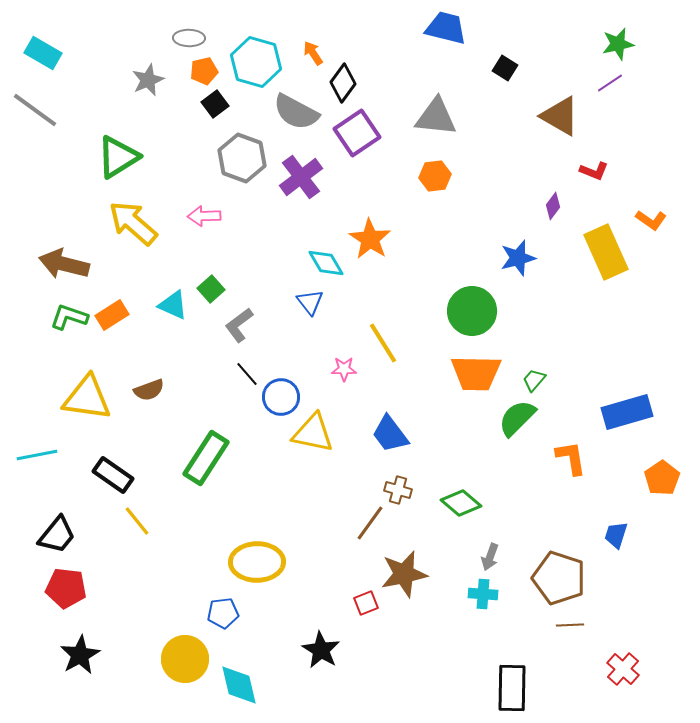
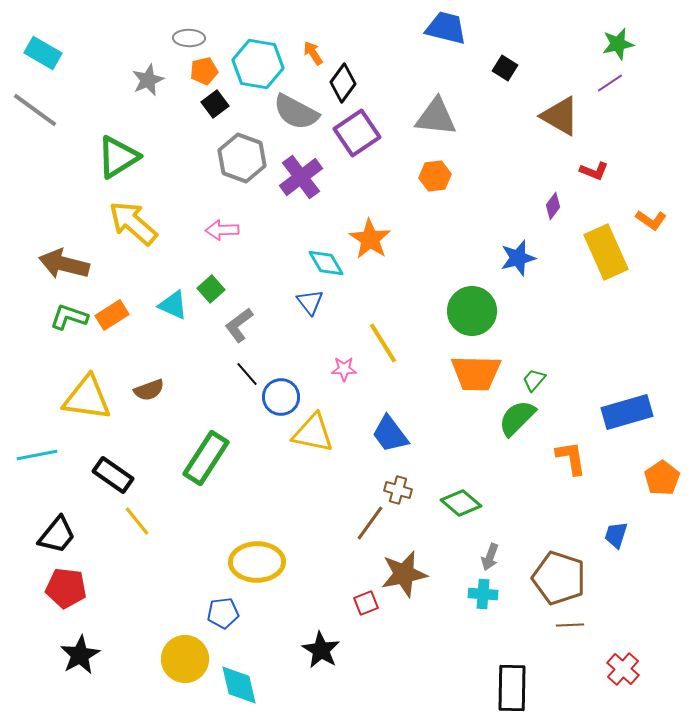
cyan hexagon at (256, 62): moved 2 px right, 2 px down; rotated 6 degrees counterclockwise
pink arrow at (204, 216): moved 18 px right, 14 px down
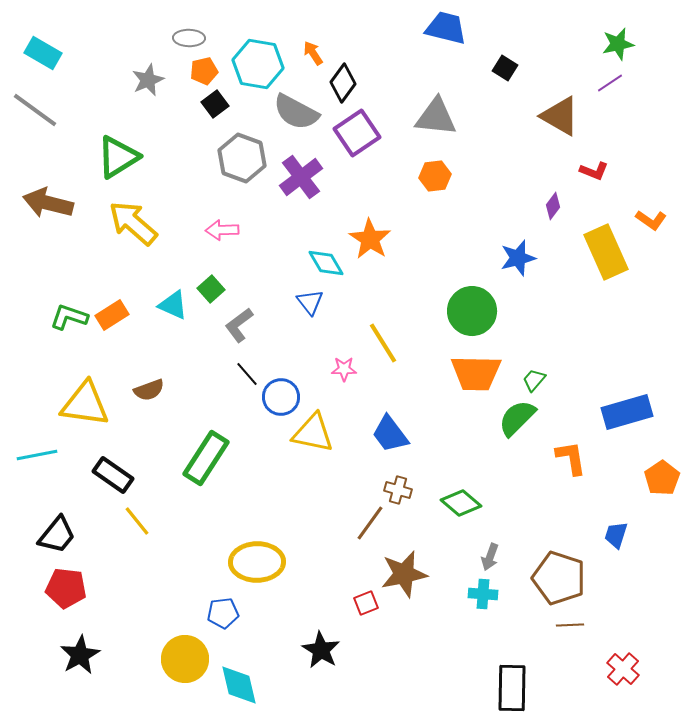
brown arrow at (64, 264): moved 16 px left, 61 px up
yellow triangle at (87, 398): moved 2 px left, 6 px down
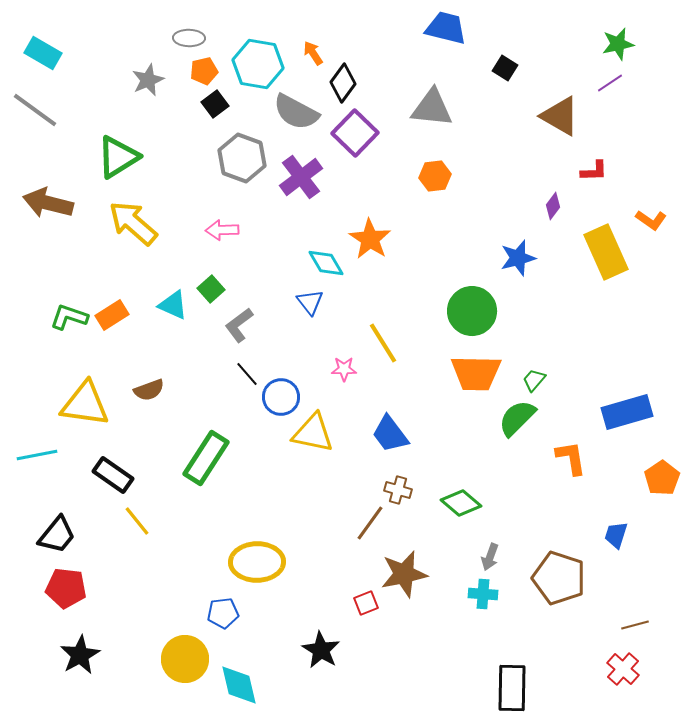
gray triangle at (436, 117): moved 4 px left, 9 px up
purple square at (357, 133): moved 2 px left; rotated 12 degrees counterclockwise
red L-shape at (594, 171): rotated 24 degrees counterclockwise
brown line at (570, 625): moved 65 px right; rotated 12 degrees counterclockwise
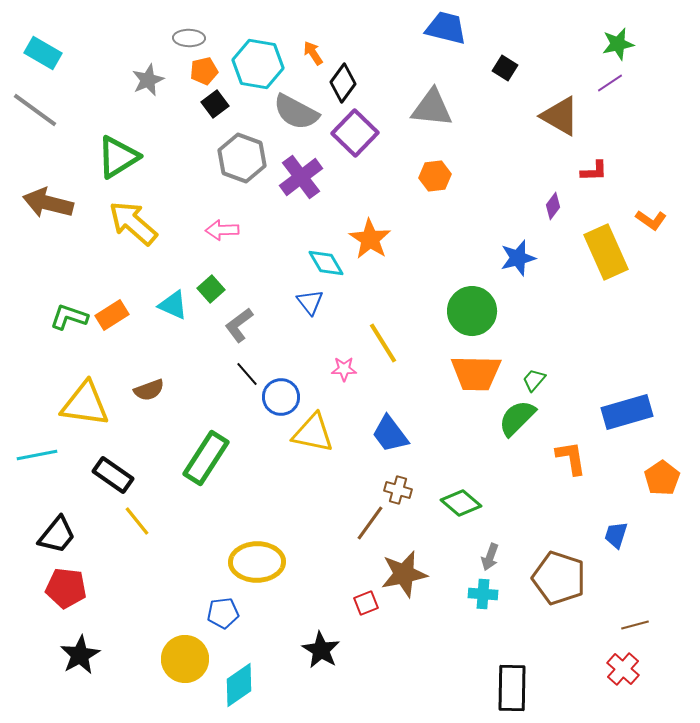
cyan diamond at (239, 685): rotated 69 degrees clockwise
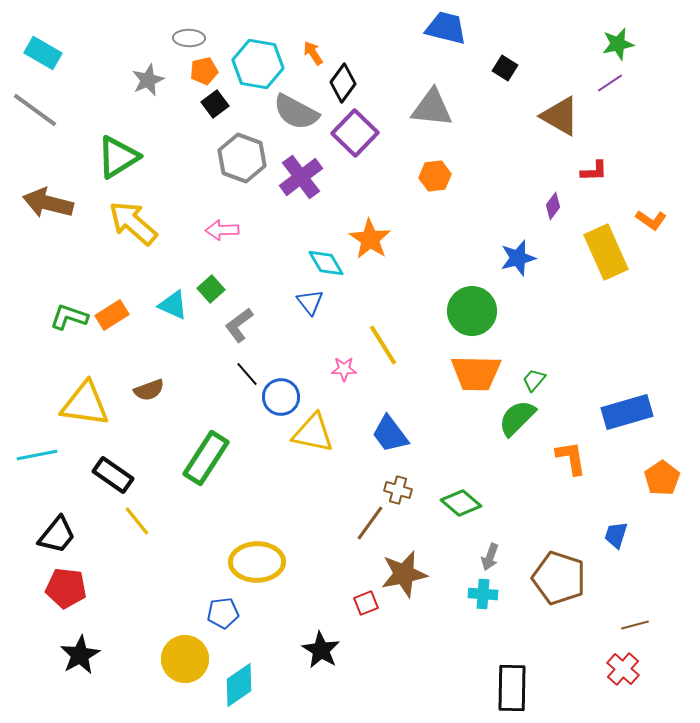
yellow line at (383, 343): moved 2 px down
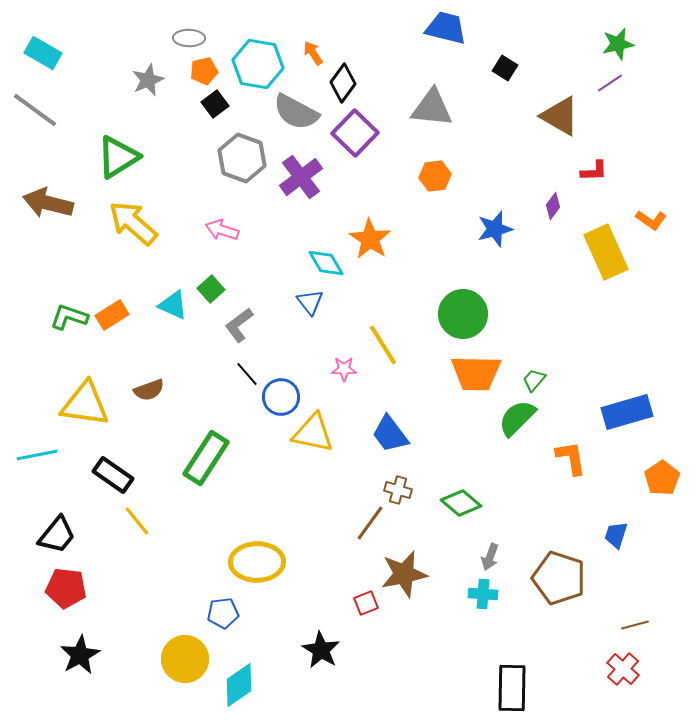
pink arrow at (222, 230): rotated 20 degrees clockwise
blue star at (518, 258): moved 23 px left, 29 px up
green circle at (472, 311): moved 9 px left, 3 px down
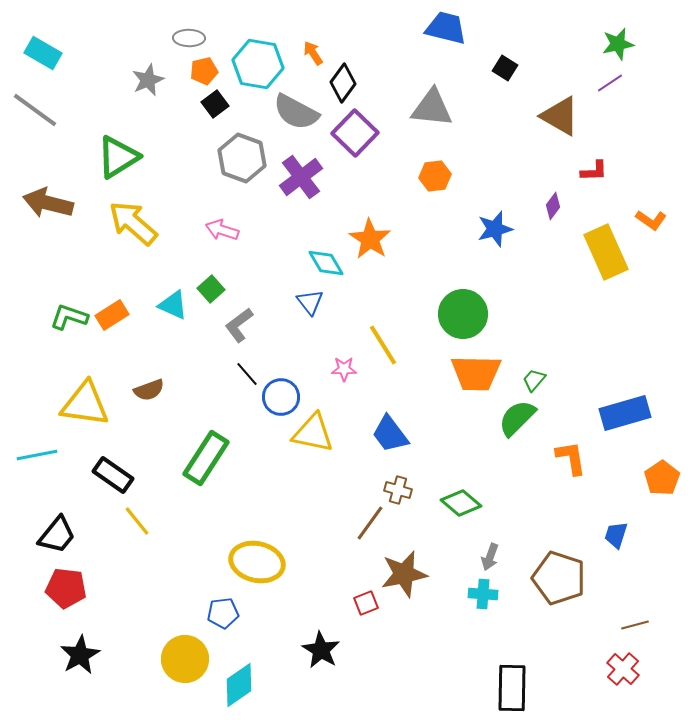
blue rectangle at (627, 412): moved 2 px left, 1 px down
yellow ellipse at (257, 562): rotated 14 degrees clockwise
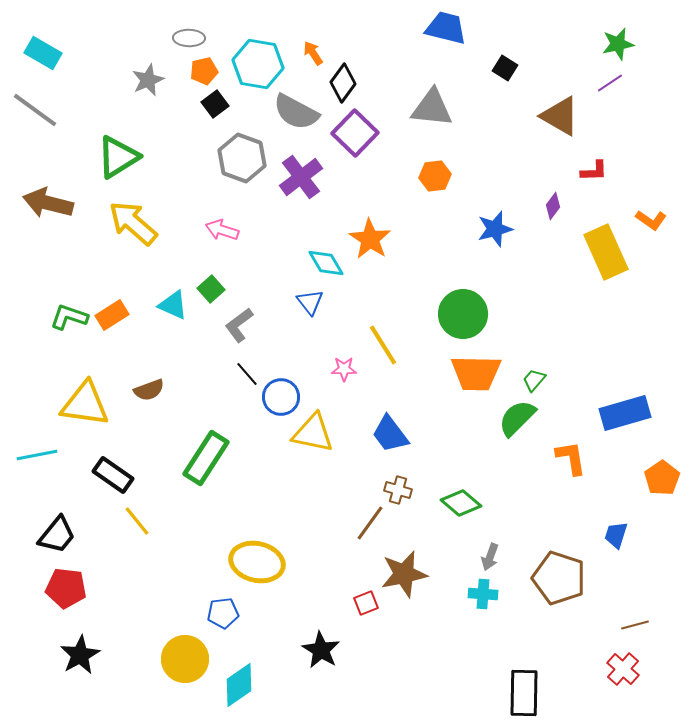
black rectangle at (512, 688): moved 12 px right, 5 px down
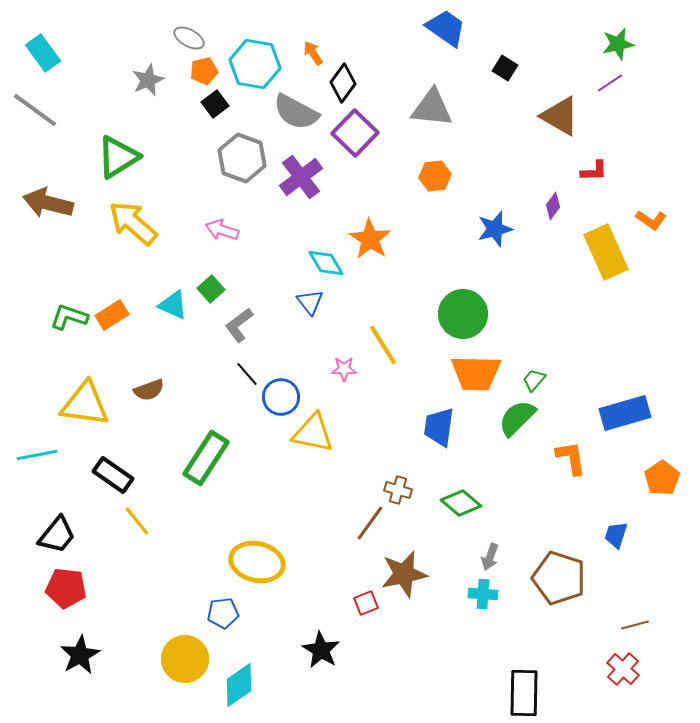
blue trapezoid at (446, 28): rotated 21 degrees clockwise
gray ellipse at (189, 38): rotated 28 degrees clockwise
cyan rectangle at (43, 53): rotated 24 degrees clockwise
cyan hexagon at (258, 64): moved 3 px left
blue trapezoid at (390, 434): moved 49 px right, 7 px up; rotated 45 degrees clockwise
